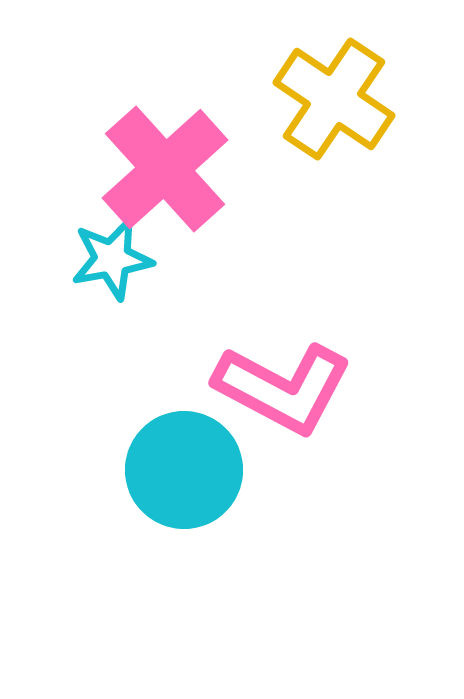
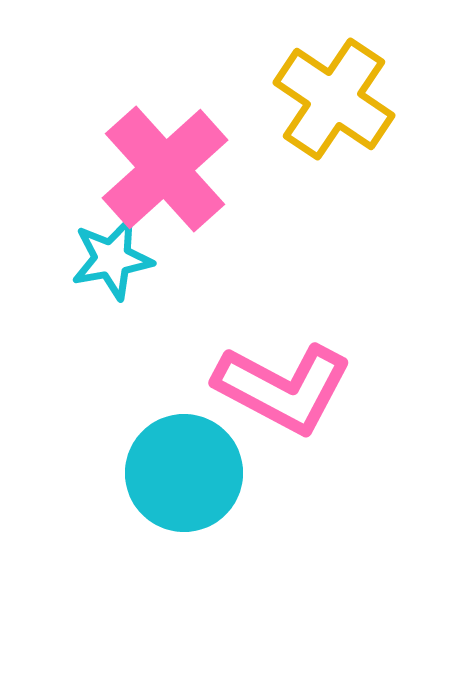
cyan circle: moved 3 px down
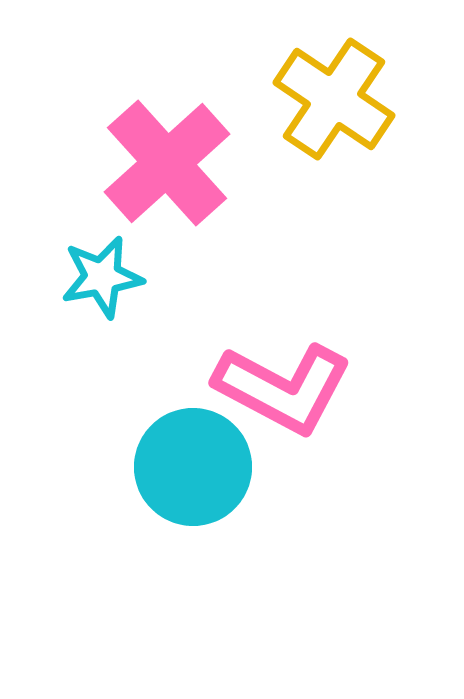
pink cross: moved 2 px right, 6 px up
cyan star: moved 10 px left, 18 px down
cyan circle: moved 9 px right, 6 px up
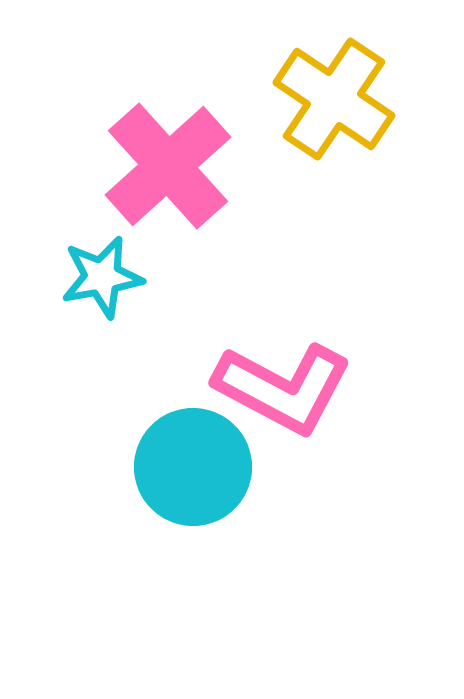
pink cross: moved 1 px right, 3 px down
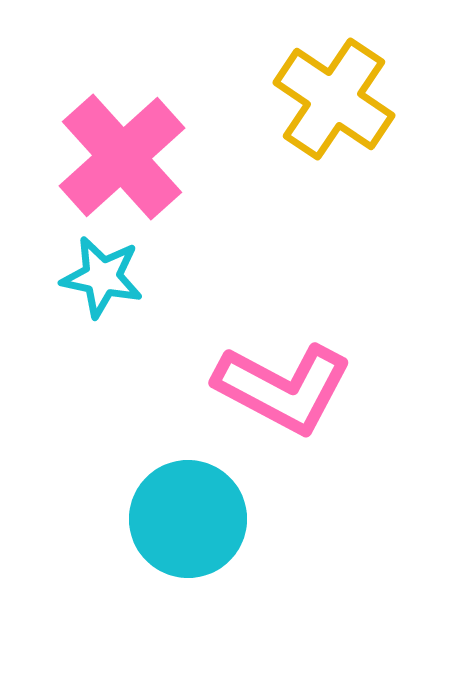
pink cross: moved 46 px left, 9 px up
cyan star: rotated 22 degrees clockwise
cyan circle: moved 5 px left, 52 px down
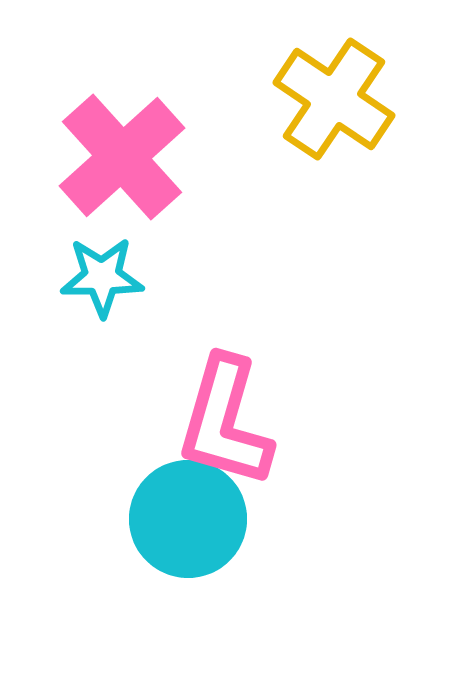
cyan star: rotated 12 degrees counterclockwise
pink L-shape: moved 58 px left, 34 px down; rotated 78 degrees clockwise
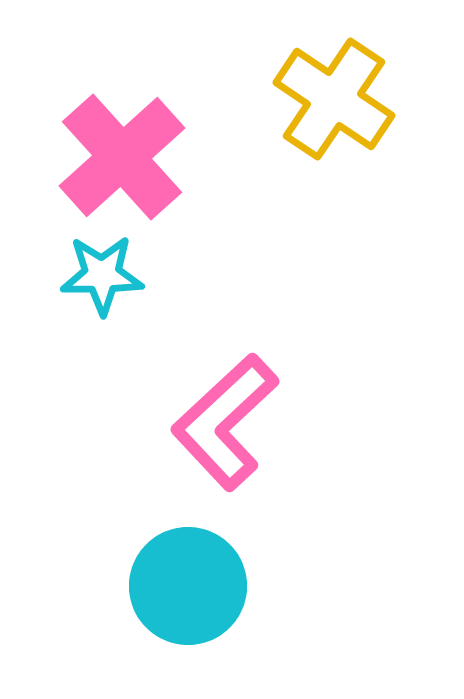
cyan star: moved 2 px up
pink L-shape: rotated 31 degrees clockwise
cyan circle: moved 67 px down
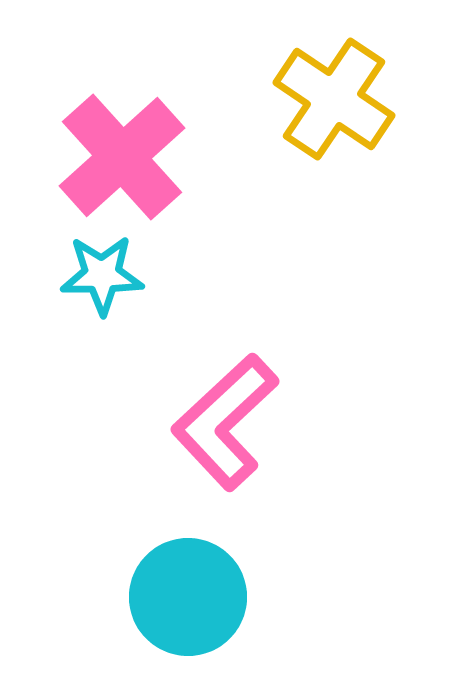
cyan circle: moved 11 px down
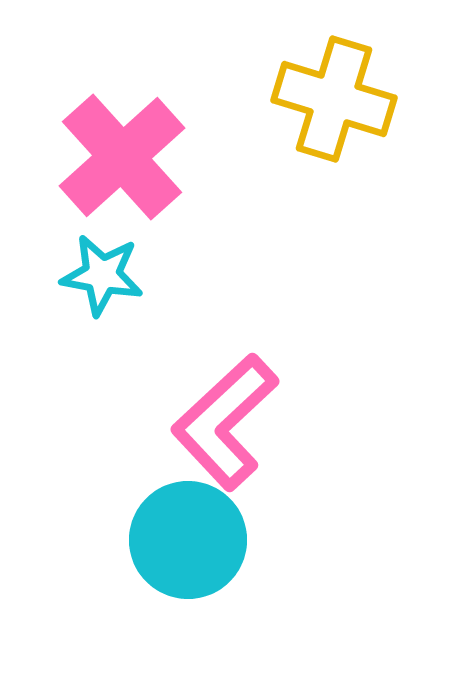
yellow cross: rotated 17 degrees counterclockwise
cyan star: rotated 10 degrees clockwise
cyan circle: moved 57 px up
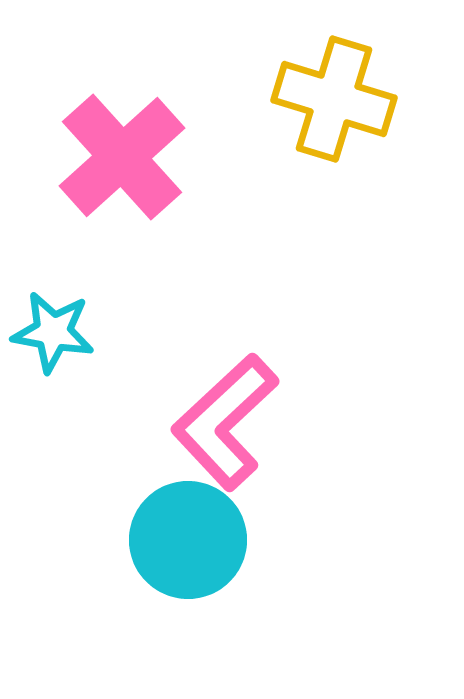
cyan star: moved 49 px left, 57 px down
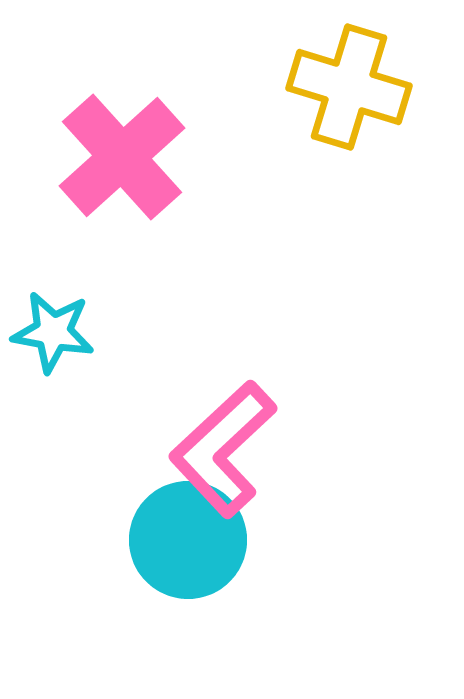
yellow cross: moved 15 px right, 12 px up
pink L-shape: moved 2 px left, 27 px down
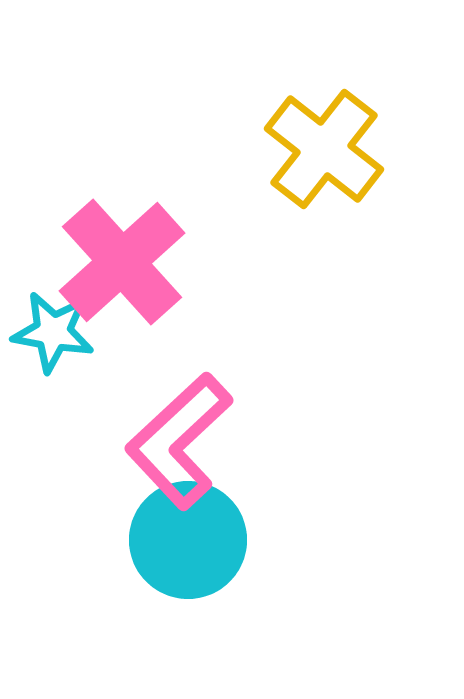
yellow cross: moved 25 px left, 62 px down; rotated 21 degrees clockwise
pink cross: moved 105 px down
pink L-shape: moved 44 px left, 8 px up
